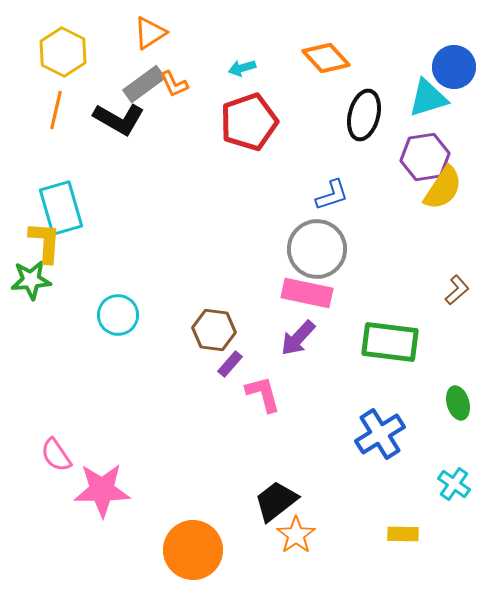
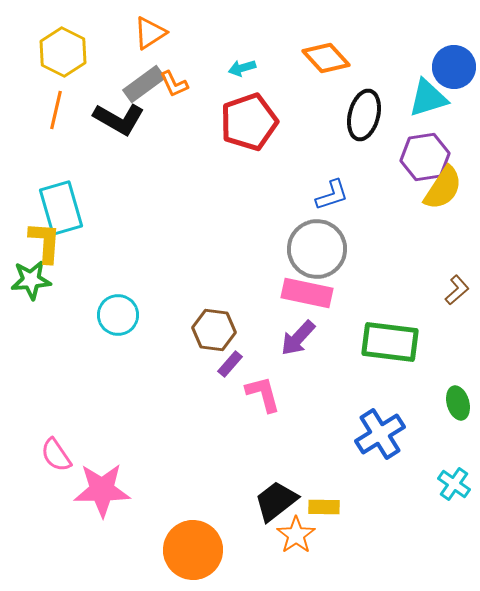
yellow rectangle: moved 79 px left, 27 px up
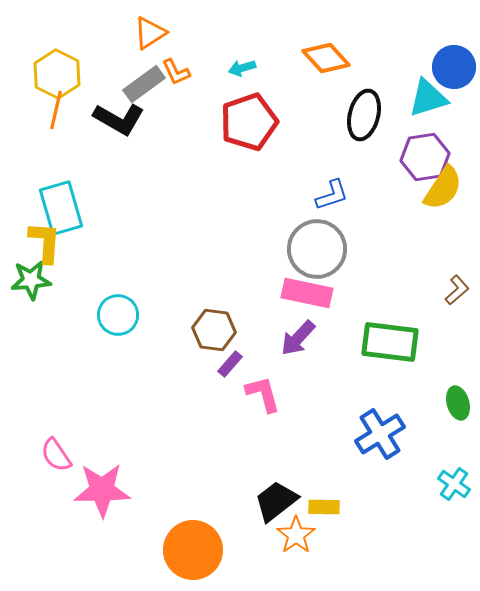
yellow hexagon: moved 6 px left, 22 px down
orange L-shape: moved 2 px right, 12 px up
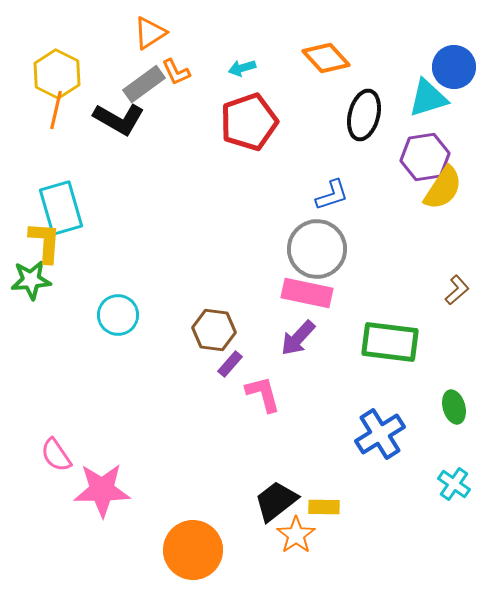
green ellipse: moved 4 px left, 4 px down
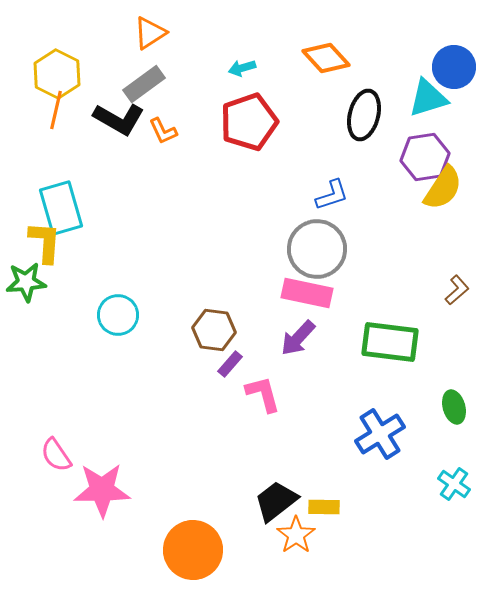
orange L-shape: moved 13 px left, 59 px down
green star: moved 5 px left, 2 px down
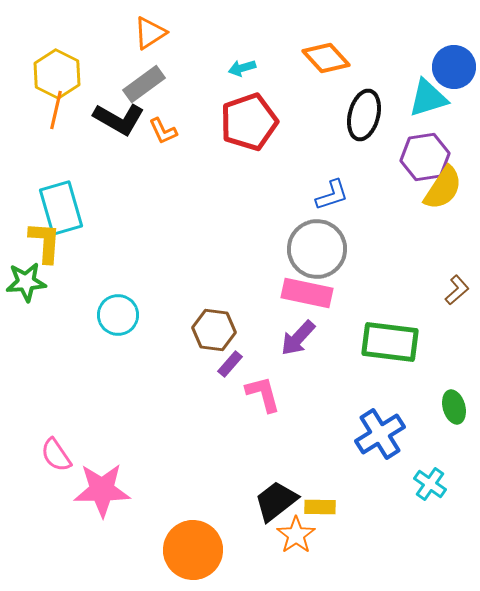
cyan cross: moved 24 px left
yellow rectangle: moved 4 px left
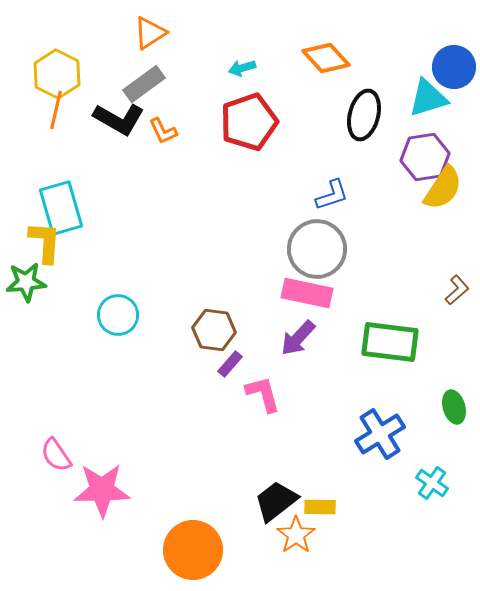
cyan cross: moved 2 px right, 1 px up
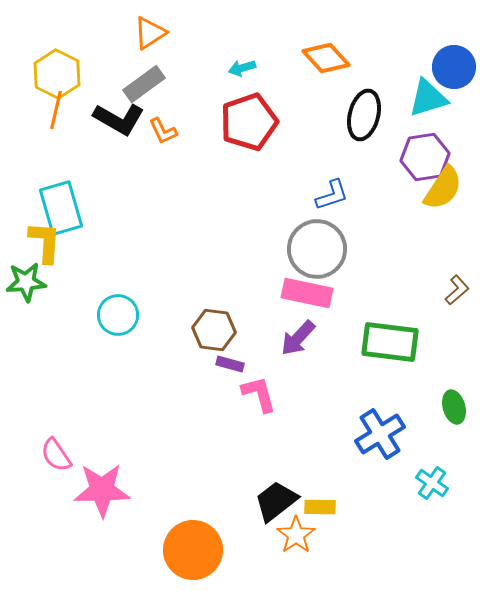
purple rectangle: rotated 64 degrees clockwise
pink L-shape: moved 4 px left
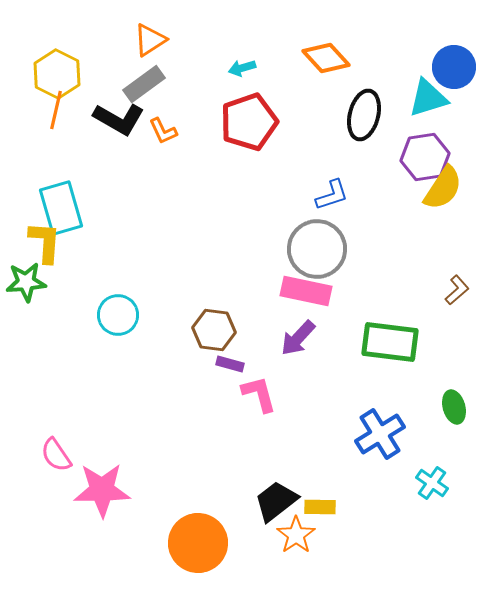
orange triangle: moved 7 px down
pink rectangle: moved 1 px left, 2 px up
orange circle: moved 5 px right, 7 px up
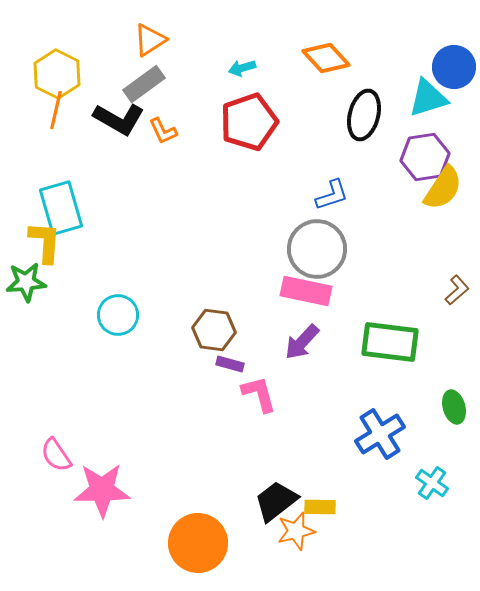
purple arrow: moved 4 px right, 4 px down
orange star: moved 4 px up; rotated 21 degrees clockwise
